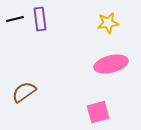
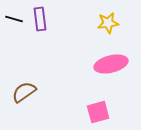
black line: moved 1 px left; rotated 30 degrees clockwise
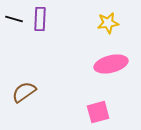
purple rectangle: rotated 10 degrees clockwise
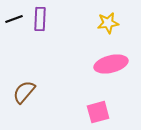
black line: rotated 36 degrees counterclockwise
brown semicircle: rotated 15 degrees counterclockwise
